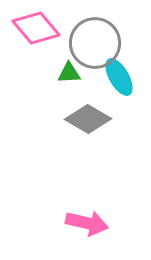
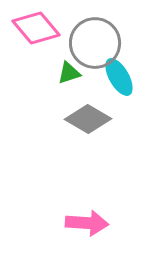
green triangle: rotated 15 degrees counterclockwise
pink arrow: rotated 9 degrees counterclockwise
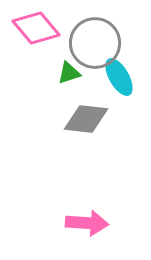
gray diamond: moved 2 px left; rotated 24 degrees counterclockwise
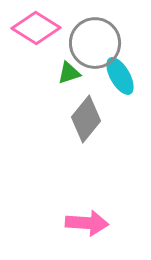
pink diamond: rotated 18 degrees counterclockwise
cyan ellipse: moved 1 px right, 1 px up
gray diamond: rotated 57 degrees counterclockwise
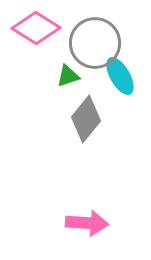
green triangle: moved 1 px left, 3 px down
